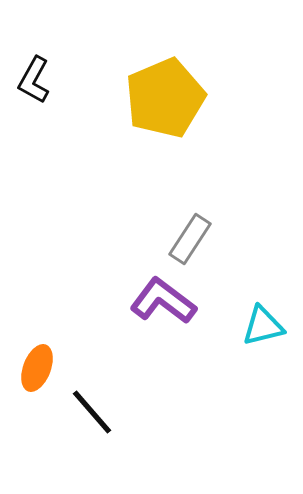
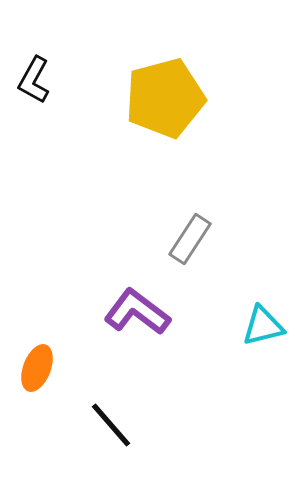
yellow pentagon: rotated 8 degrees clockwise
purple L-shape: moved 26 px left, 11 px down
black line: moved 19 px right, 13 px down
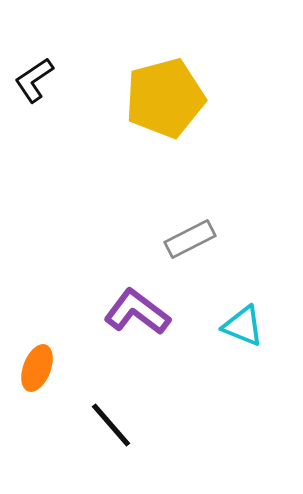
black L-shape: rotated 27 degrees clockwise
gray rectangle: rotated 30 degrees clockwise
cyan triangle: moved 20 px left; rotated 36 degrees clockwise
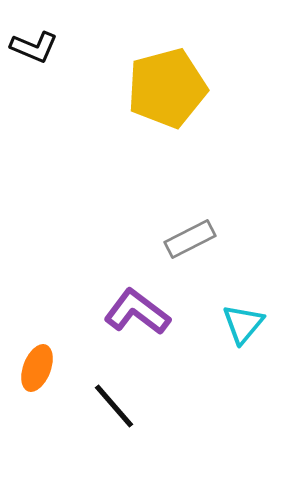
black L-shape: moved 33 px up; rotated 123 degrees counterclockwise
yellow pentagon: moved 2 px right, 10 px up
cyan triangle: moved 2 px up; rotated 48 degrees clockwise
black line: moved 3 px right, 19 px up
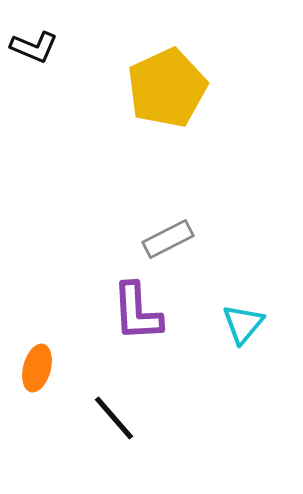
yellow pentagon: rotated 10 degrees counterclockwise
gray rectangle: moved 22 px left
purple L-shape: rotated 130 degrees counterclockwise
orange ellipse: rotated 6 degrees counterclockwise
black line: moved 12 px down
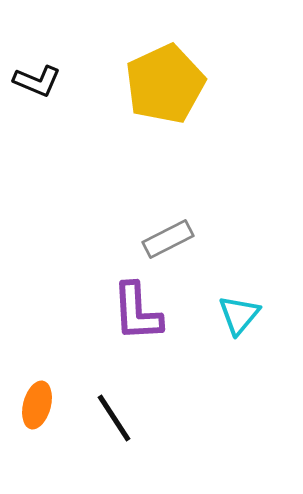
black L-shape: moved 3 px right, 34 px down
yellow pentagon: moved 2 px left, 4 px up
cyan triangle: moved 4 px left, 9 px up
orange ellipse: moved 37 px down
black line: rotated 8 degrees clockwise
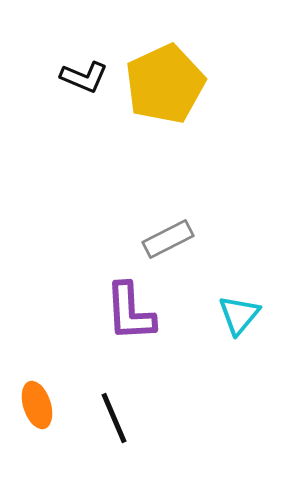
black L-shape: moved 47 px right, 4 px up
purple L-shape: moved 7 px left
orange ellipse: rotated 33 degrees counterclockwise
black line: rotated 10 degrees clockwise
